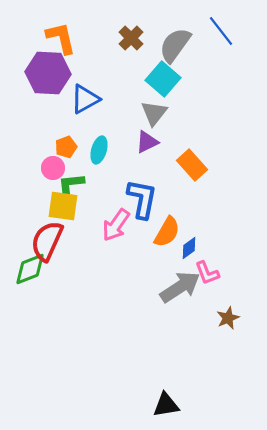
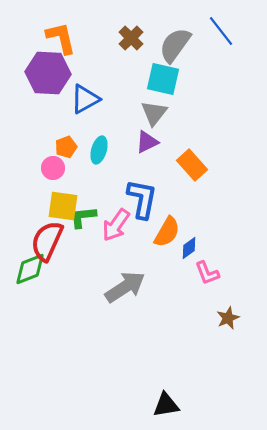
cyan square: rotated 28 degrees counterclockwise
green L-shape: moved 12 px right, 33 px down
gray arrow: moved 55 px left
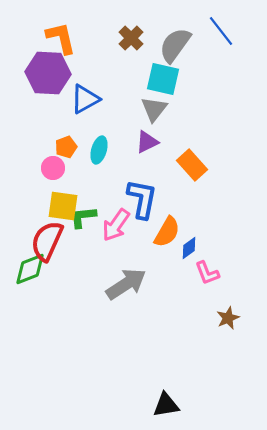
gray triangle: moved 4 px up
gray arrow: moved 1 px right, 3 px up
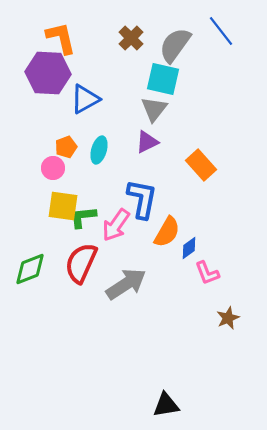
orange rectangle: moved 9 px right
red semicircle: moved 34 px right, 22 px down
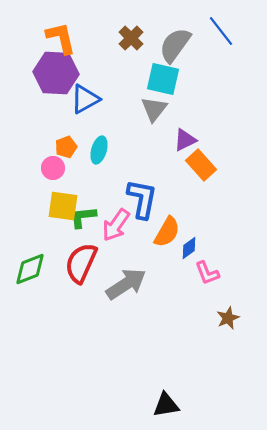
purple hexagon: moved 8 px right
purple triangle: moved 38 px right, 2 px up
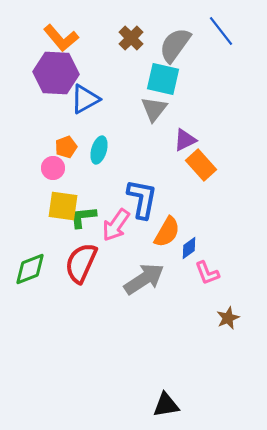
orange L-shape: rotated 153 degrees clockwise
gray arrow: moved 18 px right, 5 px up
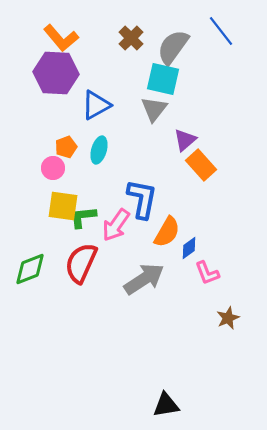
gray semicircle: moved 2 px left, 2 px down
blue triangle: moved 11 px right, 6 px down
purple triangle: rotated 15 degrees counterclockwise
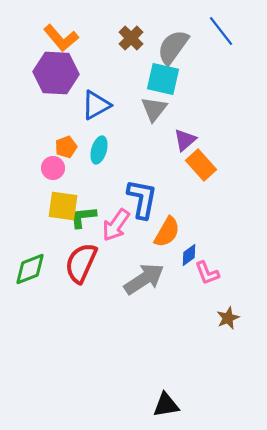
blue diamond: moved 7 px down
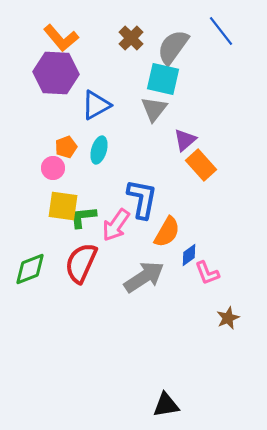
gray arrow: moved 2 px up
